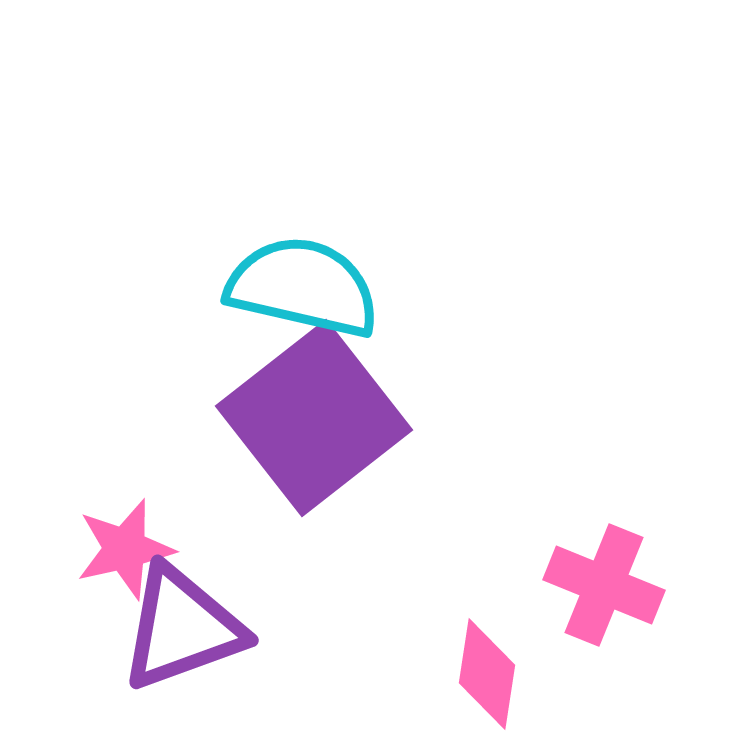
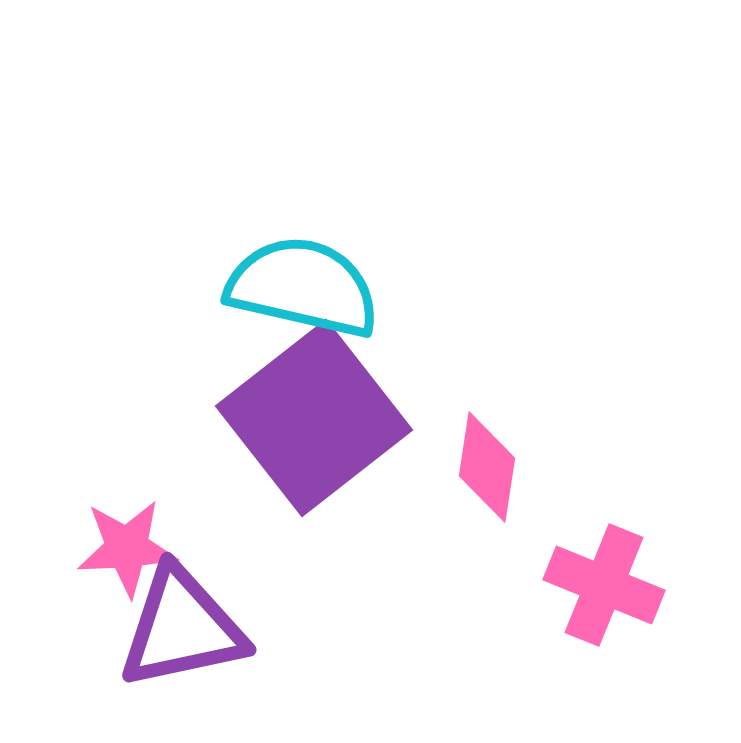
pink star: moved 2 px right, 1 px up; rotated 10 degrees clockwise
purple triangle: rotated 8 degrees clockwise
pink diamond: moved 207 px up
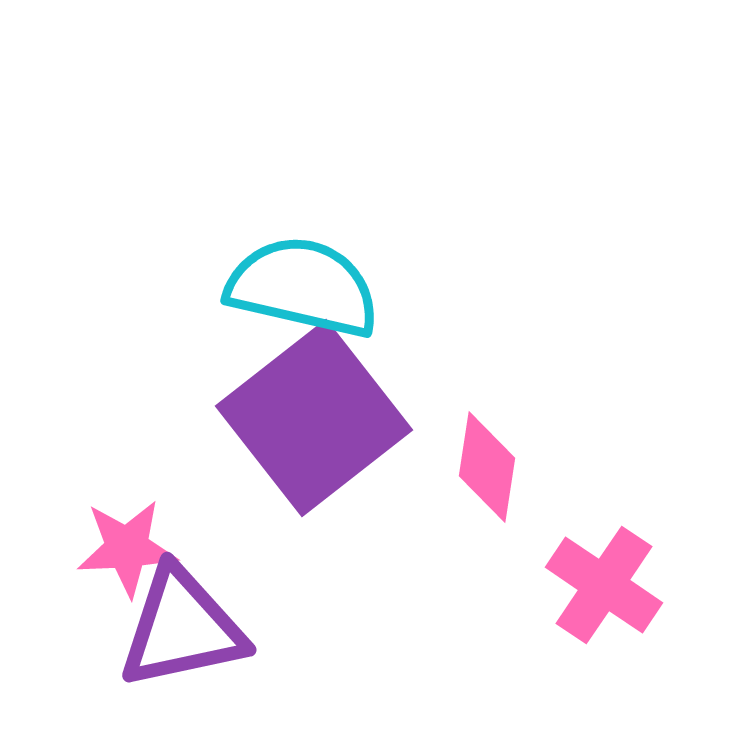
pink cross: rotated 12 degrees clockwise
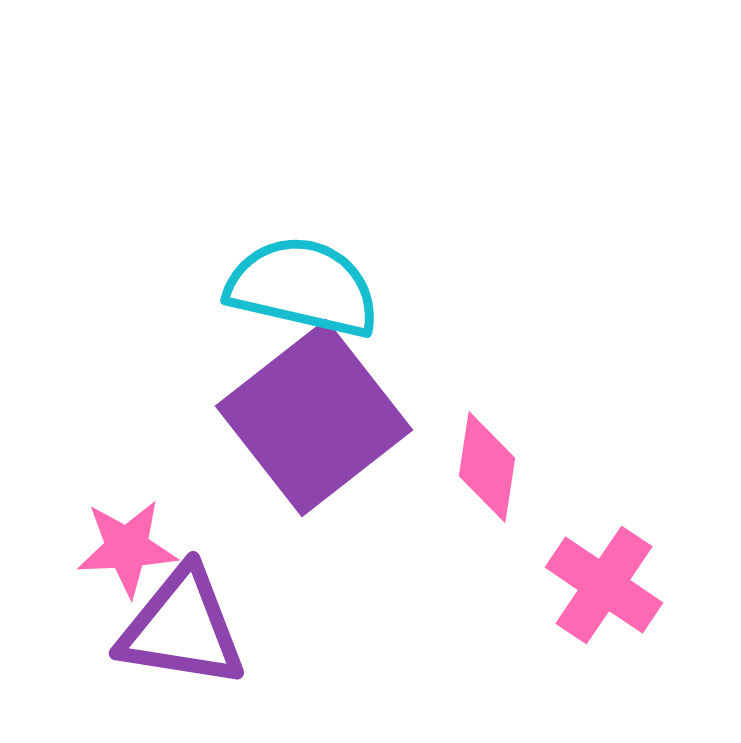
purple triangle: rotated 21 degrees clockwise
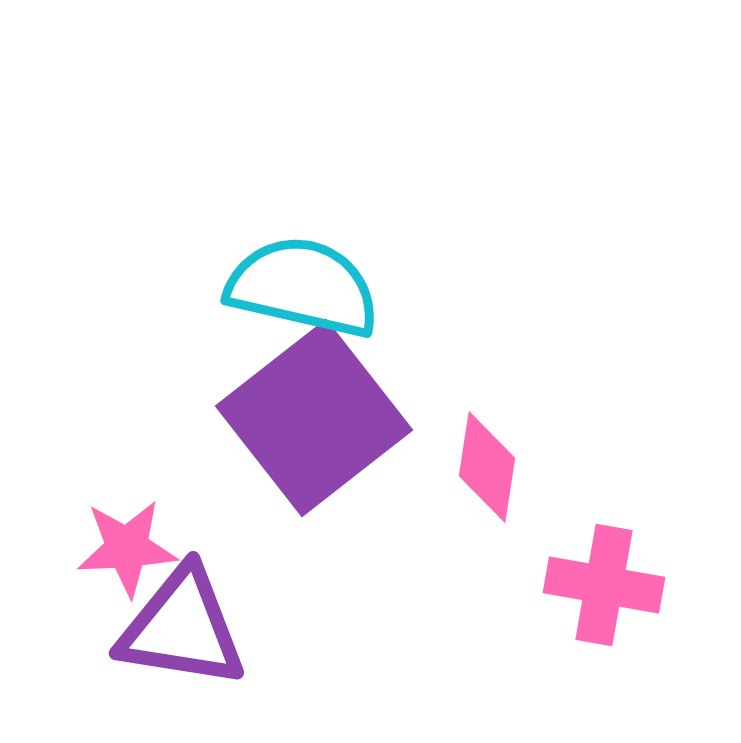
pink cross: rotated 24 degrees counterclockwise
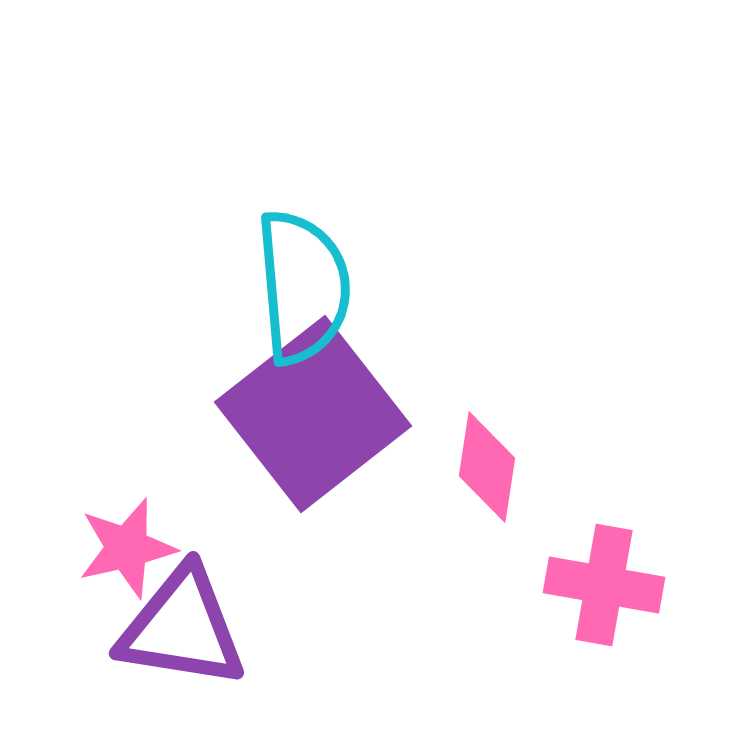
cyan semicircle: rotated 72 degrees clockwise
purple square: moved 1 px left, 4 px up
pink star: rotated 10 degrees counterclockwise
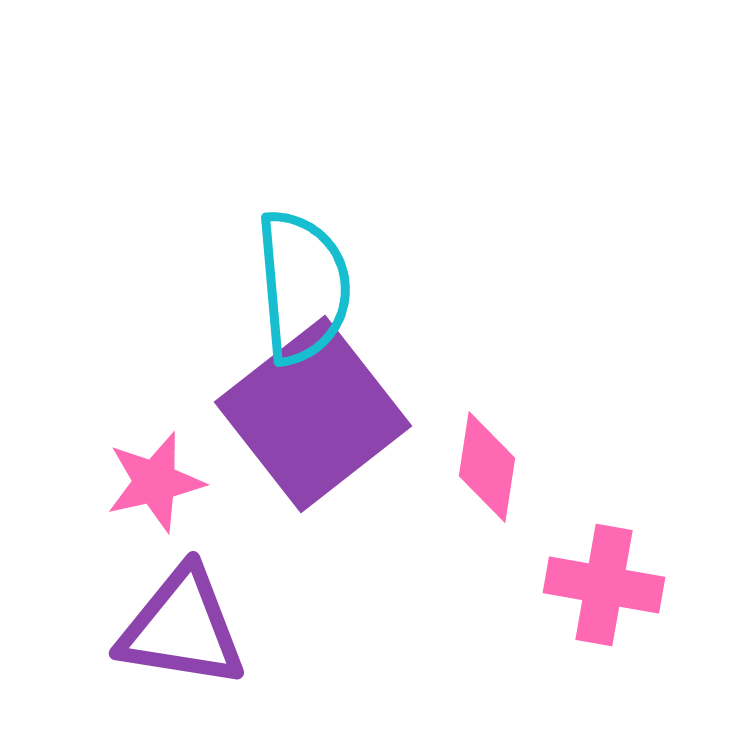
pink star: moved 28 px right, 66 px up
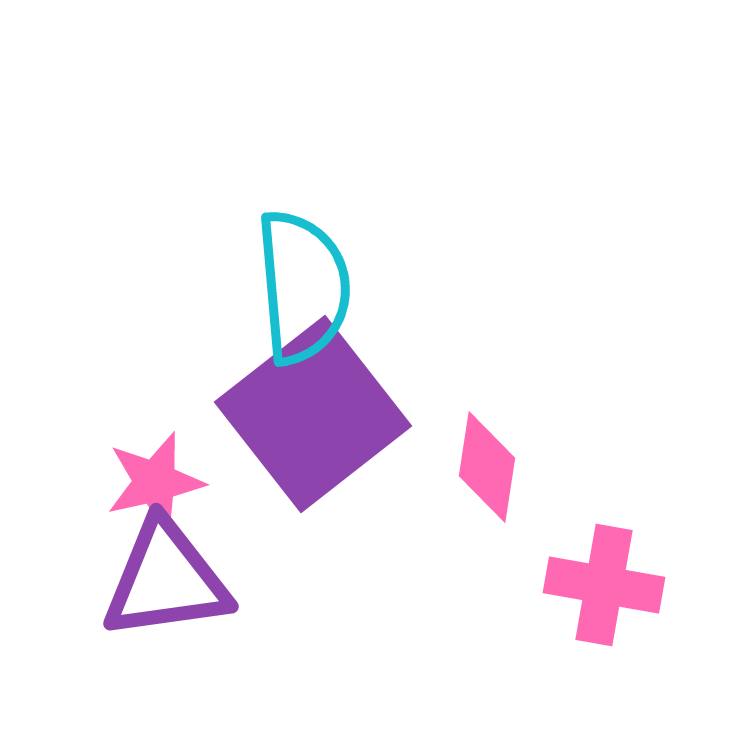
purple triangle: moved 16 px left, 48 px up; rotated 17 degrees counterclockwise
